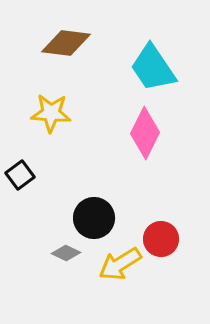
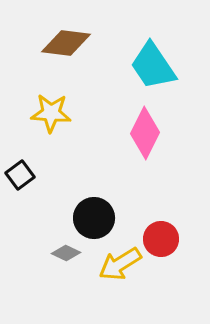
cyan trapezoid: moved 2 px up
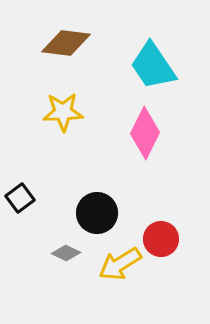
yellow star: moved 12 px right, 1 px up; rotated 6 degrees counterclockwise
black square: moved 23 px down
black circle: moved 3 px right, 5 px up
